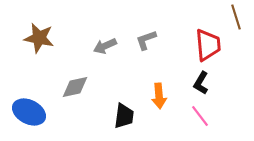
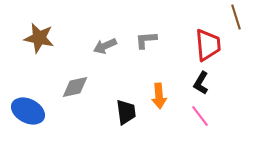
gray L-shape: rotated 15 degrees clockwise
blue ellipse: moved 1 px left, 1 px up
black trapezoid: moved 2 px right, 4 px up; rotated 16 degrees counterclockwise
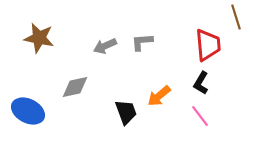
gray L-shape: moved 4 px left, 2 px down
orange arrow: rotated 55 degrees clockwise
black trapezoid: rotated 12 degrees counterclockwise
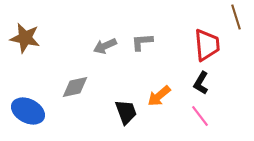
brown star: moved 14 px left
red trapezoid: moved 1 px left
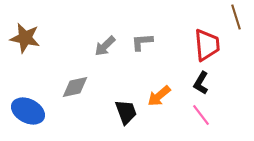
gray arrow: rotated 20 degrees counterclockwise
pink line: moved 1 px right, 1 px up
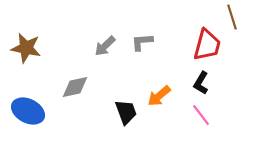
brown line: moved 4 px left
brown star: moved 1 px right, 10 px down
red trapezoid: rotated 20 degrees clockwise
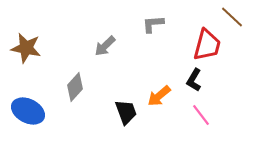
brown line: rotated 30 degrees counterclockwise
gray L-shape: moved 11 px right, 18 px up
black L-shape: moved 7 px left, 3 px up
gray diamond: rotated 36 degrees counterclockwise
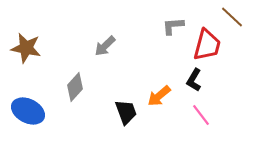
gray L-shape: moved 20 px right, 2 px down
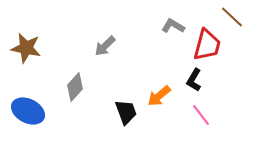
gray L-shape: rotated 35 degrees clockwise
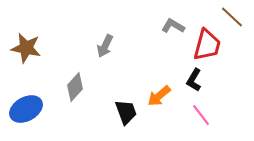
gray arrow: rotated 20 degrees counterclockwise
blue ellipse: moved 2 px left, 2 px up; rotated 56 degrees counterclockwise
